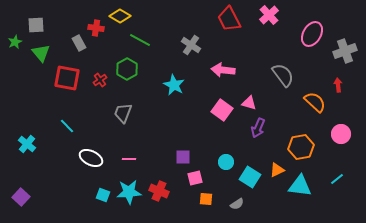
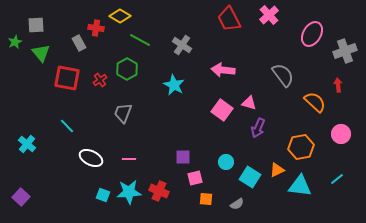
gray cross at (191, 45): moved 9 px left
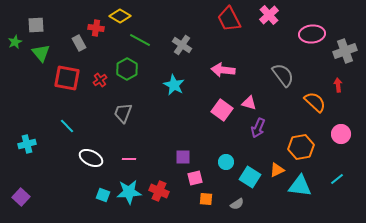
pink ellipse at (312, 34): rotated 55 degrees clockwise
cyan cross at (27, 144): rotated 36 degrees clockwise
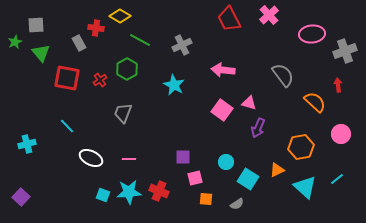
gray cross at (182, 45): rotated 30 degrees clockwise
cyan square at (250, 177): moved 2 px left, 2 px down
cyan triangle at (300, 186): moved 5 px right, 1 px down; rotated 35 degrees clockwise
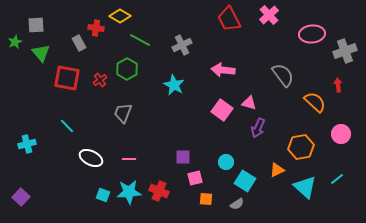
cyan square at (248, 179): moved 3 px left, 2 px down
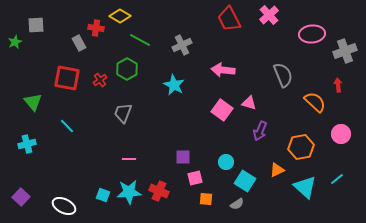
green triangle at (41, 53): moved 8 px left, 49 px down
gray semicircle at (283, 75): rotated 15 degrees clockwise
purple arrow at (258, 128): moved 2 px right, 3 px down
white ellipse at (91, 158): moved 27 px left, 48 px down
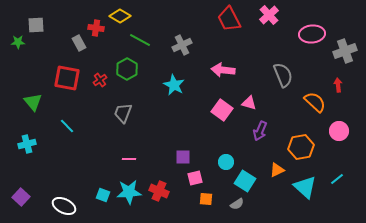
green star at (15, 42): moved 3 px right; rotated 24 degrees clockwise
pink circle at (341, 134): moved 2 px left, 3 px up
